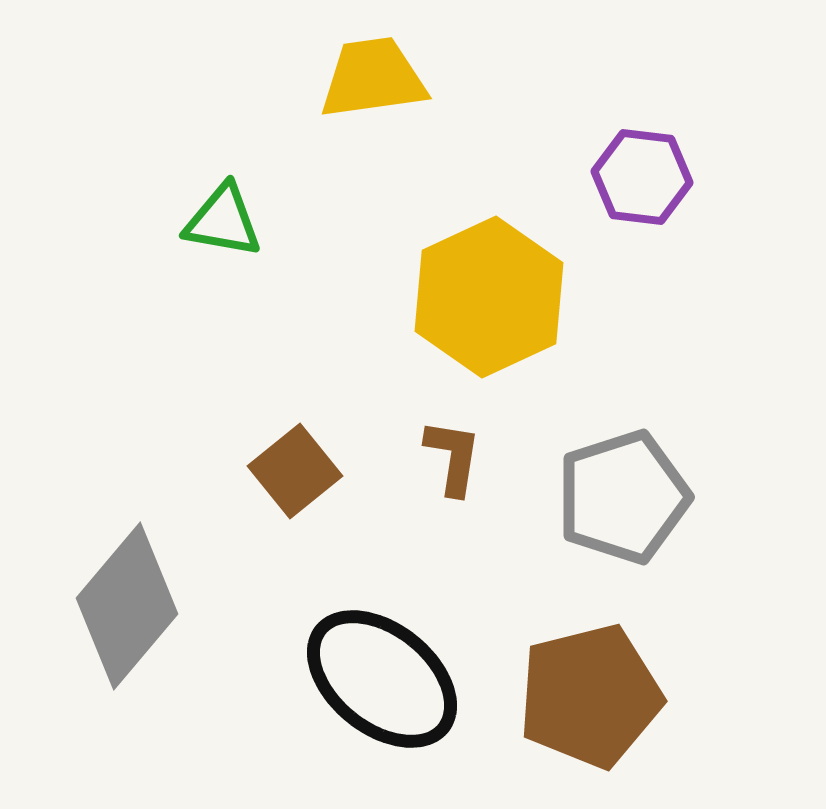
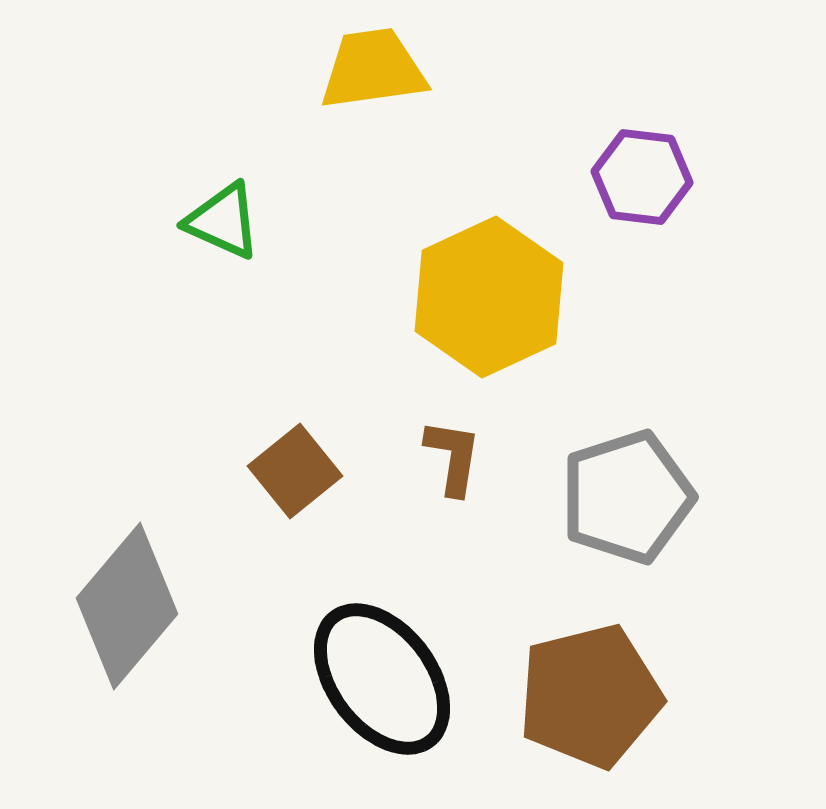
yellow trapezoid: moved 9 px up
green triangle: rotated 14 degrees clockwise
gray pentagon: moved 4 px right
black ellipse: rotated 14 degrees clockwise
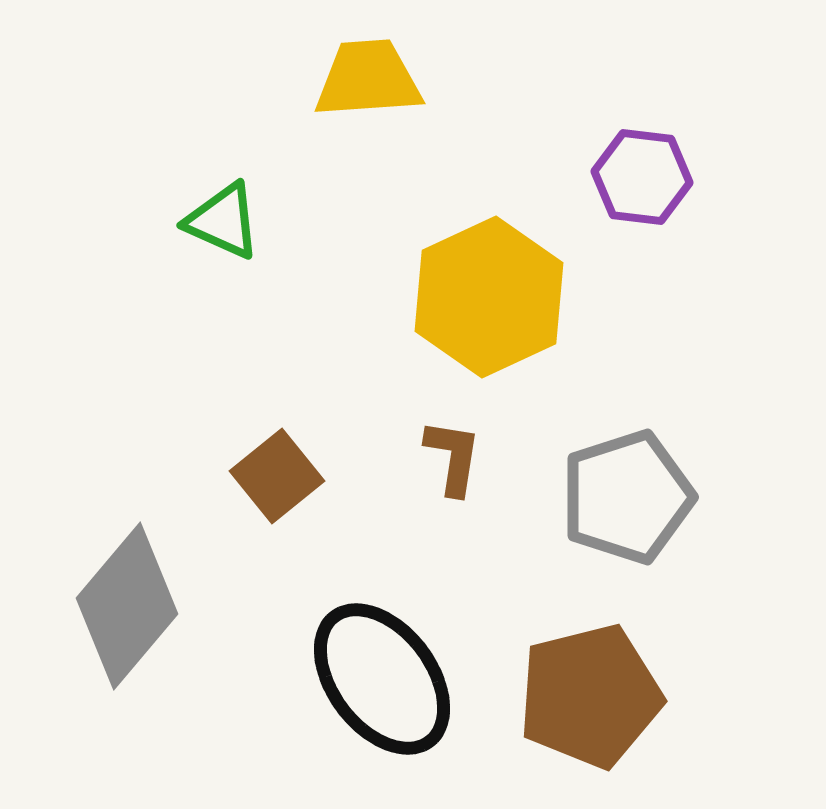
yellow trapezoid: moved 5 px left, 10 px down; rotated 4 degrees clockwise
brown square: moved 18 px left, 5 px down
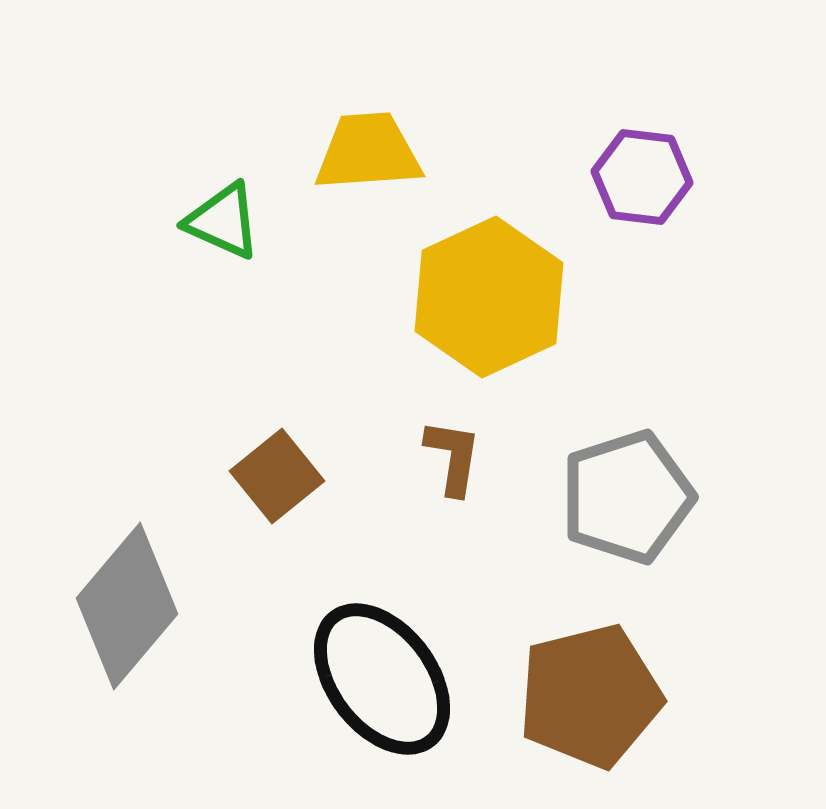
yellow trapezoid: moved 73 px down
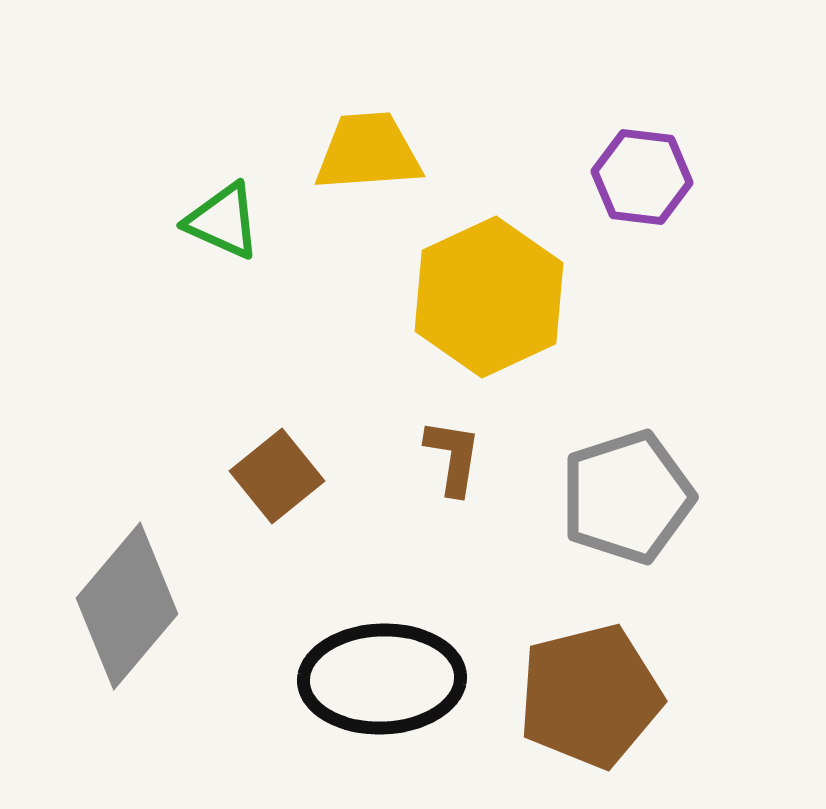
black ellipse: rotated 55 degrees counterclockwise
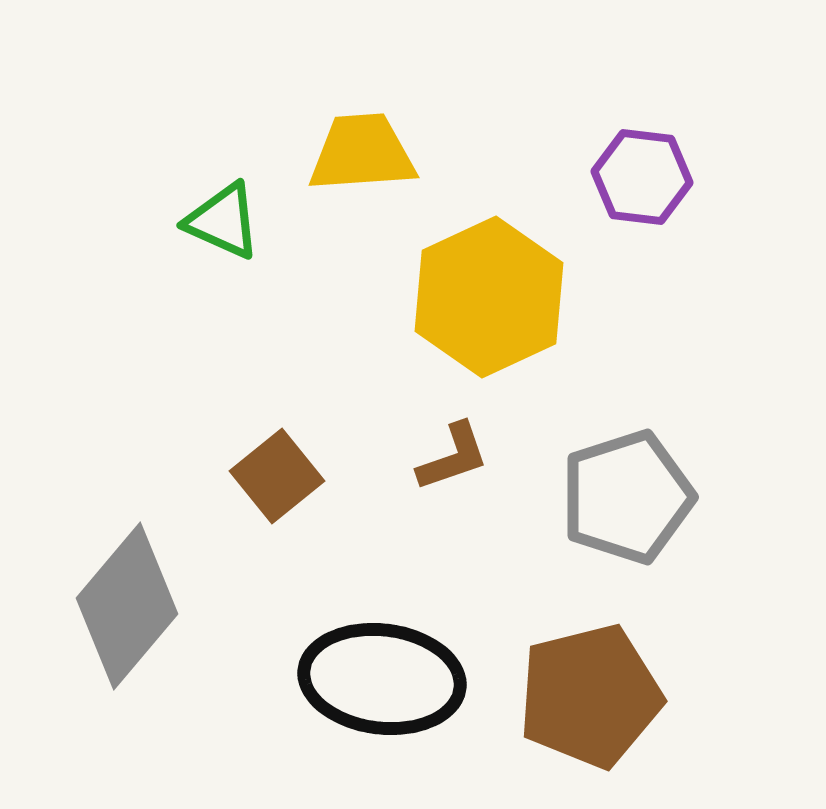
yellow trapezoid: moved 6 px left, 1 px down
brown L-shape: rotated 62 degrees clockwise
black ellipse: rotated 9 degrees clockwise
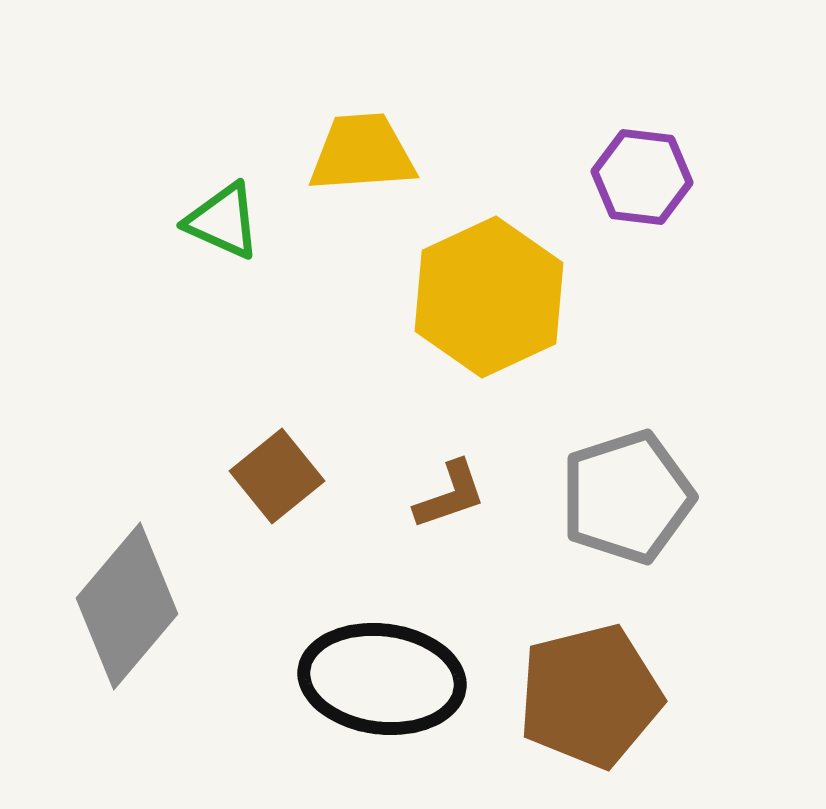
brown L-shape: moved 3 px left, 38 px down
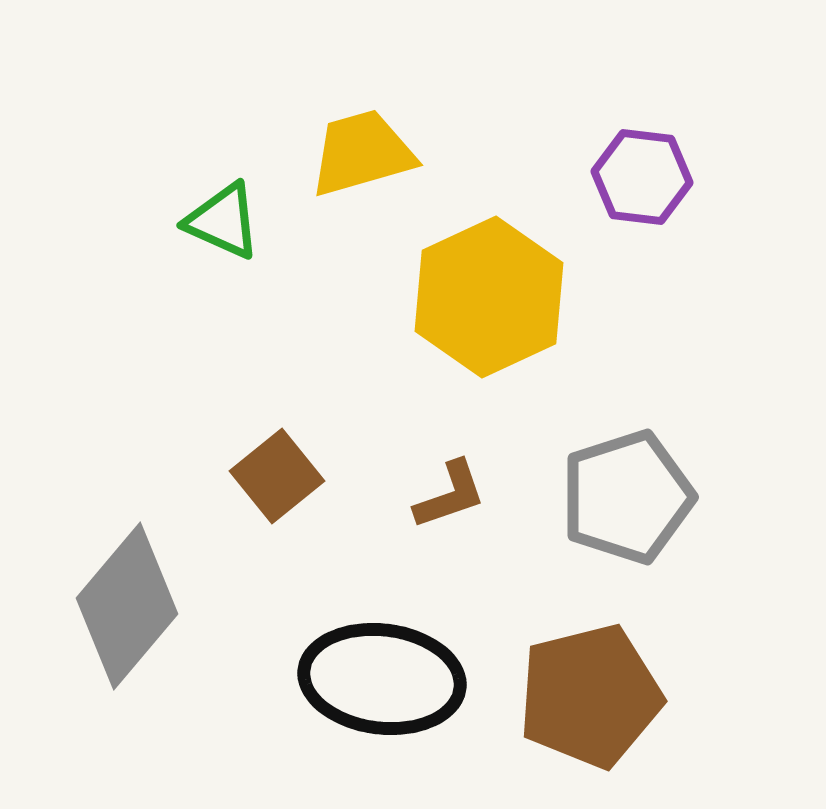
yellow trapezoid: rotated 12 degrees counterclockwise
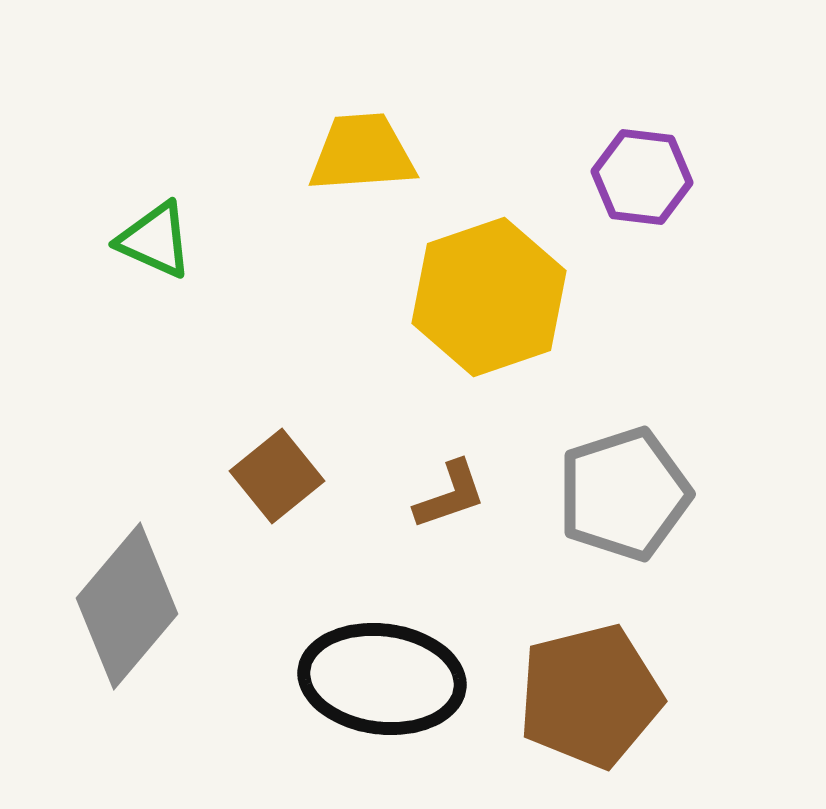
yellow trapezoid: rotated 12 degrees clockwise
green triangle: moved 68 px left, 19 px down
yellow hexagon: rotated 6 degrees clockwise
gray pentagon: moved 3 px left, 3 px up
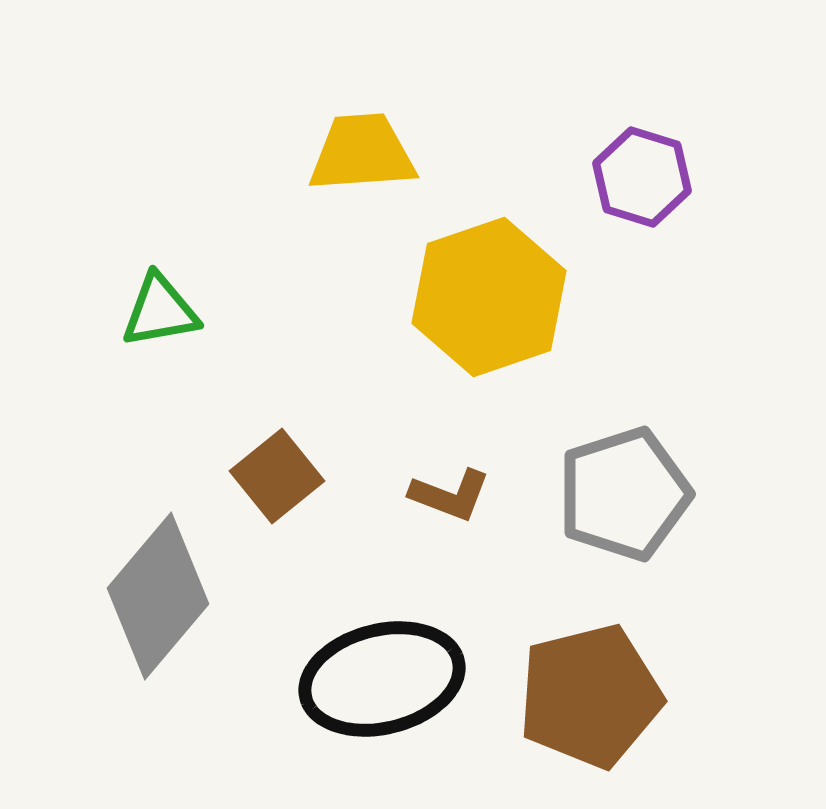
purple hexagon: rotated 10 degrees clockwise
green triangle: moved 5 px right, 71 px down; rotated 34 degrees counterclockwise
brown L-shape: rotated 40 degrees clockwise
gray diamond: moved 31 px right, 10 px up
black ellipse: rotated 21 degrees counterclockwise
